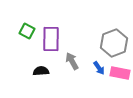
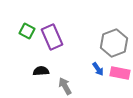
purple rectangle: moved 1 px right, 2 px up; rotated 25 degrees counterclockwise
gray arrow: moved 7 px left, 25 px down
blue arrow: moved 1 px left, 1 px down
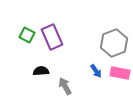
green square: moved 4 px down
blue arrow: moved 2 px left, 2 px down
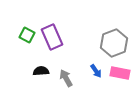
gray arrow: moved 1 px right, 8 px up
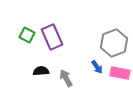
blue arrow: moved 1 px right, 4 px up
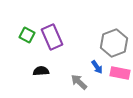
gray arrow: moved 13 px right, 4 px down; rotated 18 degrees counterclockwise
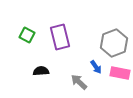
purple rectangle: moved 8 px right; rotated 10 degrees clockwise
blue arrow: moved 1 px left
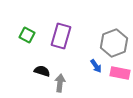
purple rectangle: moved 1 px right, 1 px up; rotated 30 degrees clockwise
blue arrow: moved 1 px up
black semicircle: moved 1 px right; rotated 21 degrees clockwise
gray arrow: moved 19 px left, 1 px down; rotated 54 degrees clockwise
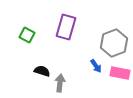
purple rectangle: moved 5 px right, 9 px up
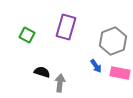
gray hexagon: moved 1 px left, 2 px up
black semicircle: moved 1 px down
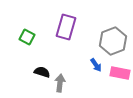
green square: moved 2 px down
blue arrow: moved 1 px up
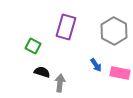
green square: moved 6 px right, 9 px down
gray hexagon: moved 1 px right, 10 px up; rotated 12 degrees counterclockwise
